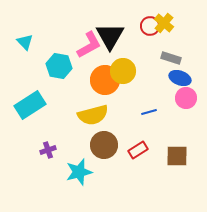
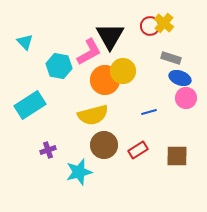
pink L-shape: moved 7 px down
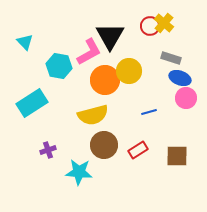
yellow circle: moved 6 px right
cyan rectangle: moved 2 px right, 2 px up
cyan star: rotated 20 degrees clockwise
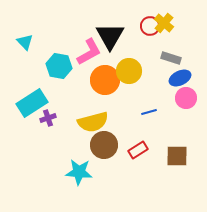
blue ellipse: rotated 45 degrees counterclockwise
yellow semicircle: moved 7 px down
purple cross: moved 32 px up
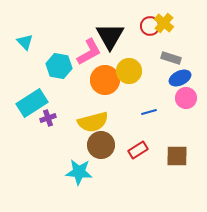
brown circle: moved 3 px left
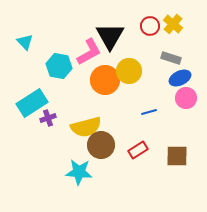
yellow cross: moved 9 px right, 1 px down
yellow semicircle: moved 7 px left, 5 px down
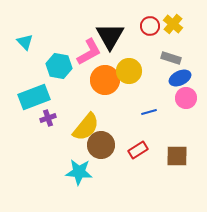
cyan rectangle: moved 2 px right, 6 px up; rotated 12 degrees clockwise
yellow semicircle: rotated 36 degrees counterclockwise
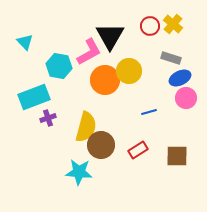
yellow semicircle: rotated 24 degrees counterclockwise
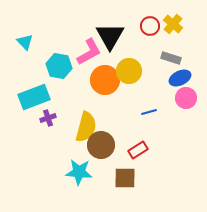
brown square: moved 52 px left, 22 px down
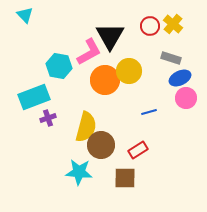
cyan triangle: moved 27 px up
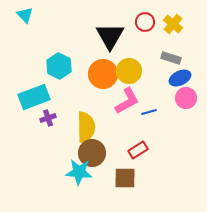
red circle: moved 5 px left, 4 px up
pink L-shape: moved 38 px right, 49 px down
cyan hexagon: rotated 15 degrees clockwise
orange circle: moved 2 px left, 6 px up
yellow semicircle: rotated 16 degrees counterclockwise
brown circle: moved 9 px left, 8 px down
